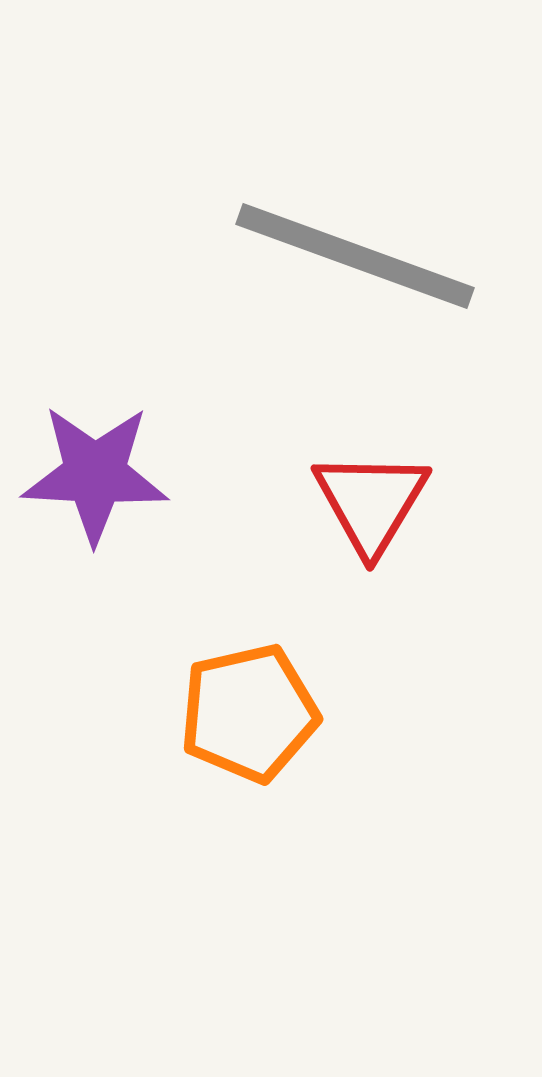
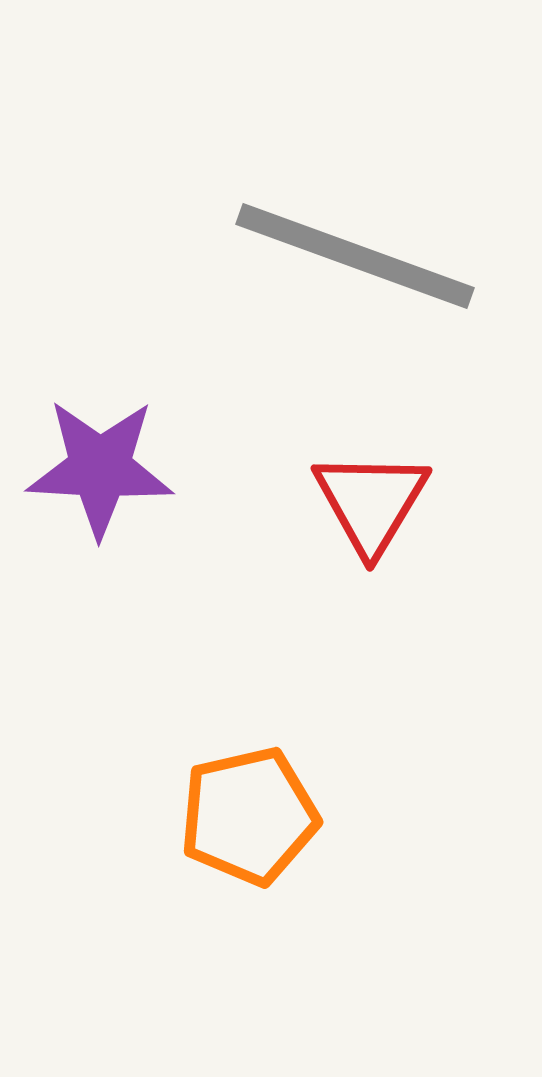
purple star: moved 5 px right, 6 px up
orange pentagon: moved 103 px down
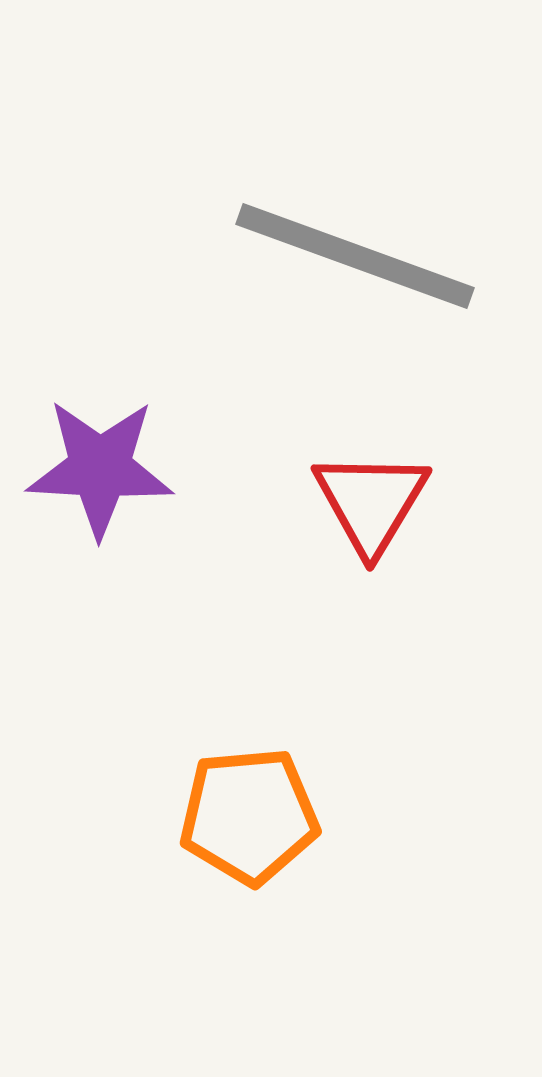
orange pentagon: rotated 8 degrees clockwise
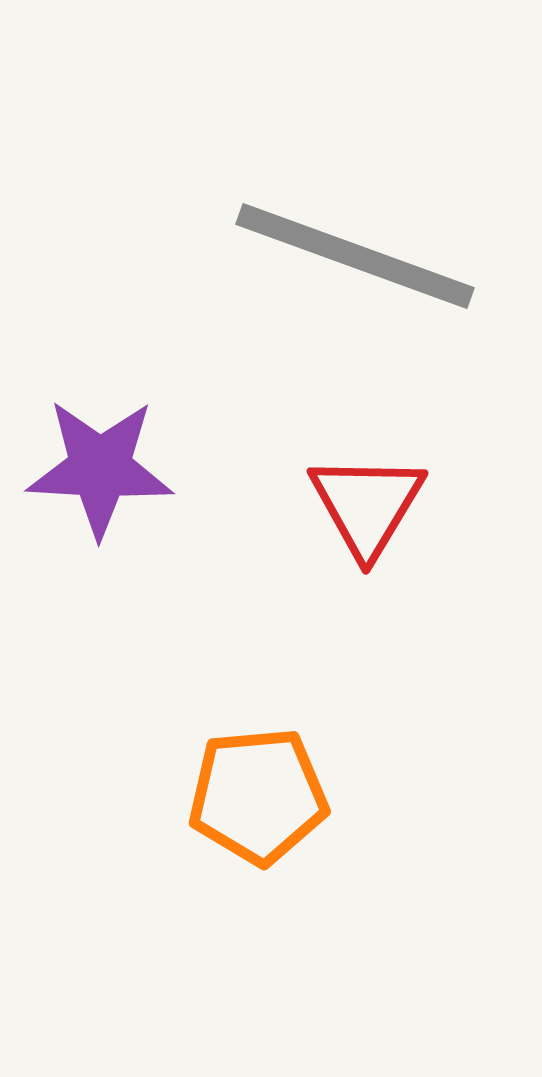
red triangle: moved 4 px left, 3 px down
orange pentagon: moved 9 px right, 20 px up
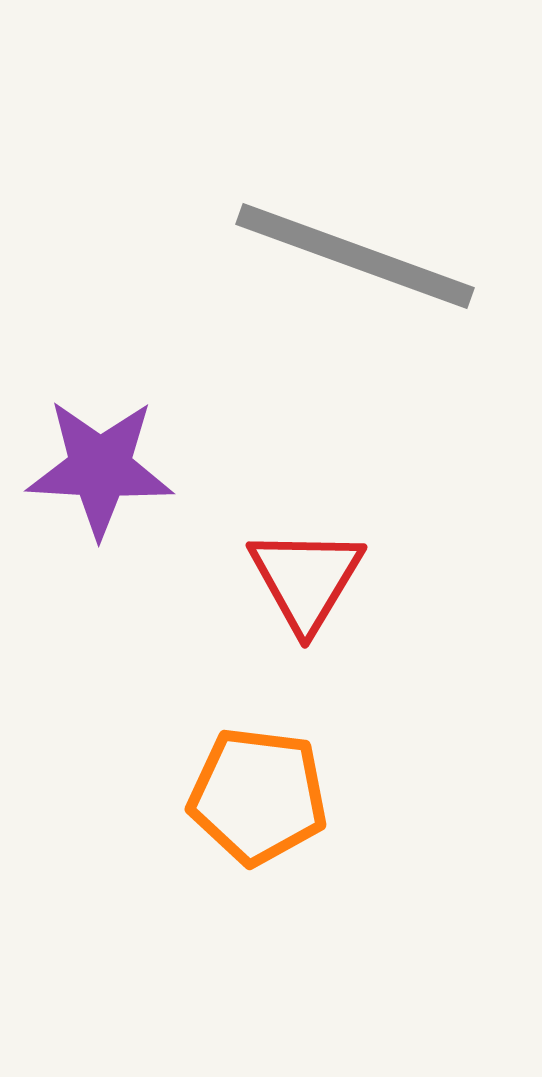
red triangle: moved 61 px left, 74 px down
orange pentagon: rotated 12 degrees clockwise
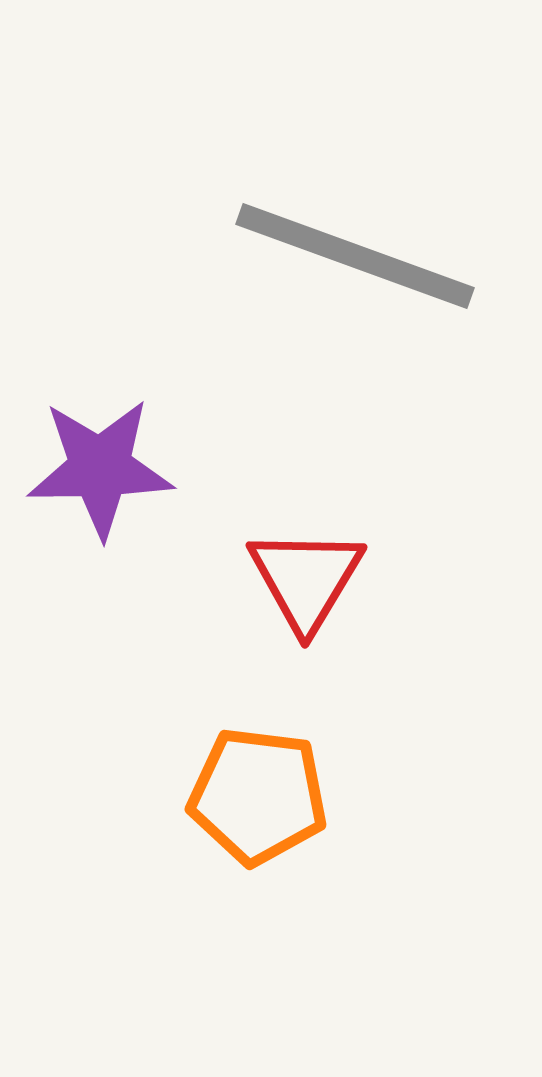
purple star: rotated 4 degrees counterclockwise
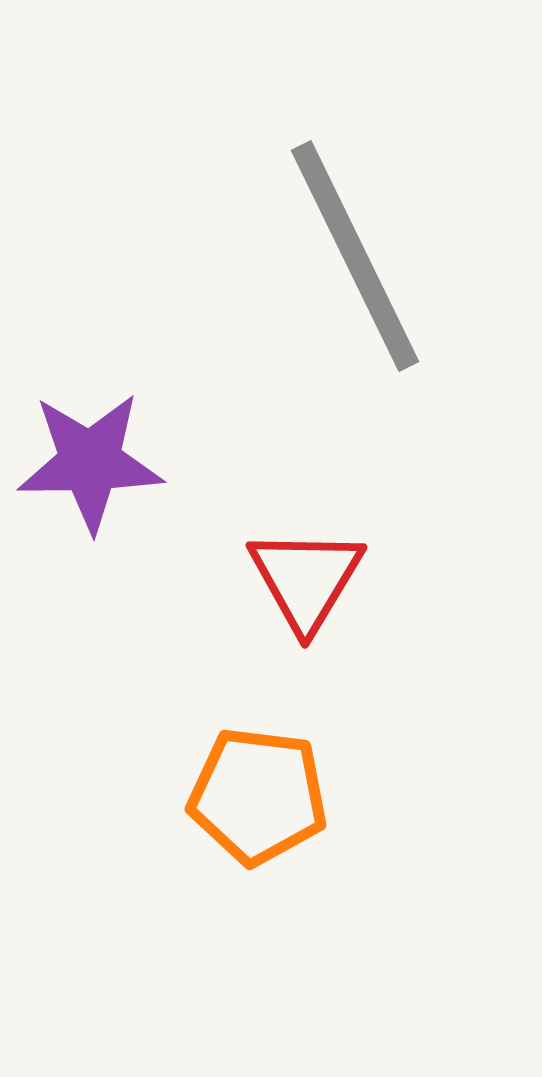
gray line: rotated 44 degrees clockwise
purple star: moved 10 px left, 6 px up
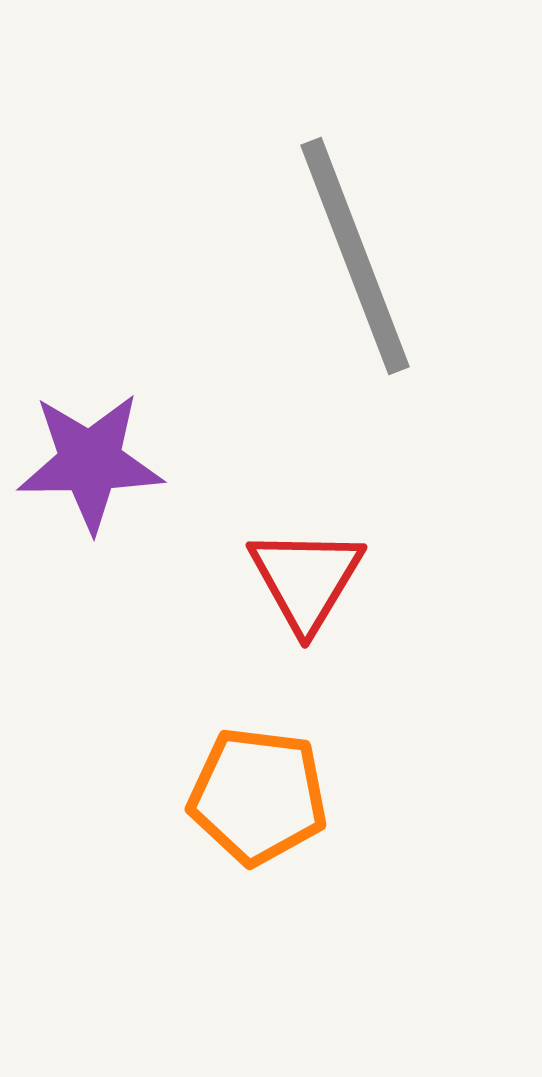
gray line: rotated 5 degrees clockwise
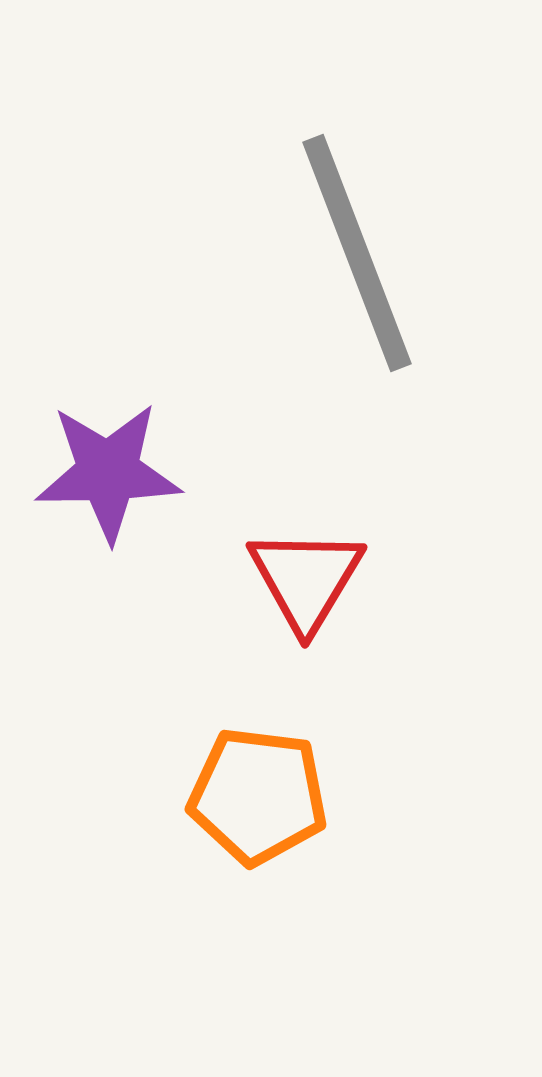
gray line: moved 2 px right, 3 px up
purple star: moved 18 px right, 10 px down
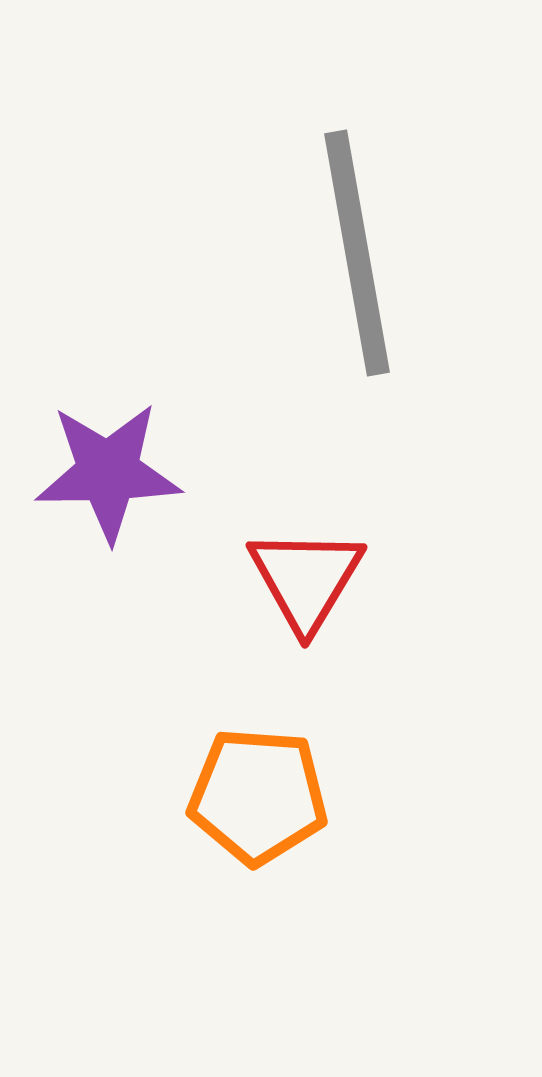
gray line: rotated 11 degrees clockwise
orange pentagon: rotated 3 degrees counterclockwise
